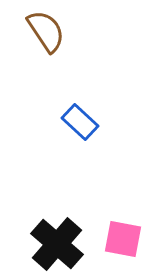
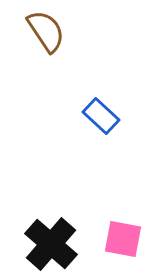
blue rectangle: moved 21 px right, 6 px up
black cross: moved 6 px left
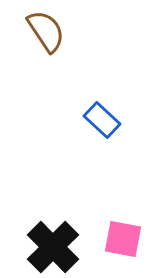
blue rectangle: moved 1 px right, 4 px down
black cross: moved 2 px right, 3 px down; rotated 4 degrees clockwise
